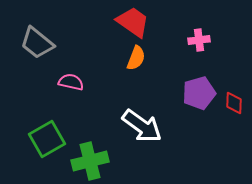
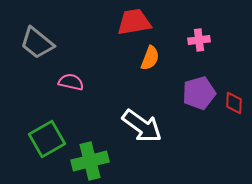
red trapezoid: moved 1 px right; rotated 45 degrees counterclockwise
orange semicircle: moved 14 px right
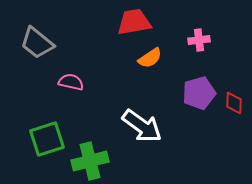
orange semicircle: rotated 35 degrees clockwise
green square: rotated 12 degrees clockwise
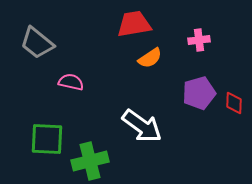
red trapezoid: moved 2 px down
green square: rotated 21 degrees clockwise
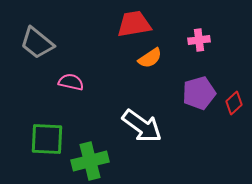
red diamond: rotated 45 degrees clockwise
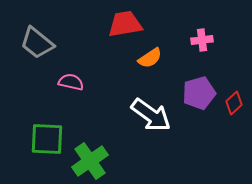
red trapezoid: moved 9 px left
pink cross: moved 3 px right
white arrow: moved 9 px right, 11 px up
green cross: rotated 21 degrees counterclockwise
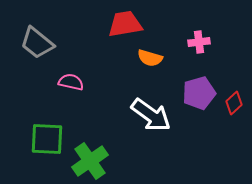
pink cross: moved 3 px left, 2 px down
orange semicircle: rotated 50 degrees clockwise
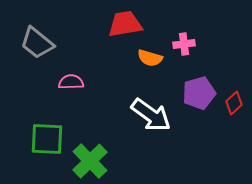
pink cross: moved 15 px left, 2 px down
pink semicircle: rotated 15 degrees counterclockwise
green cross: rotated 9 degrees counterclockwise
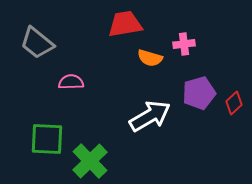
white arrow: moved 1 px left, 1 px down; rotated 66 degrees counterclockwise
